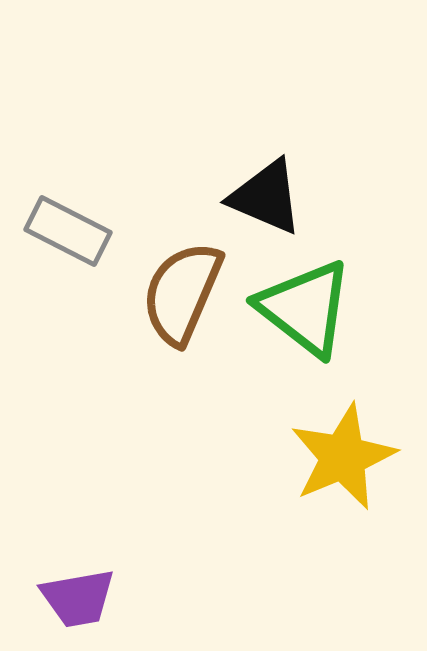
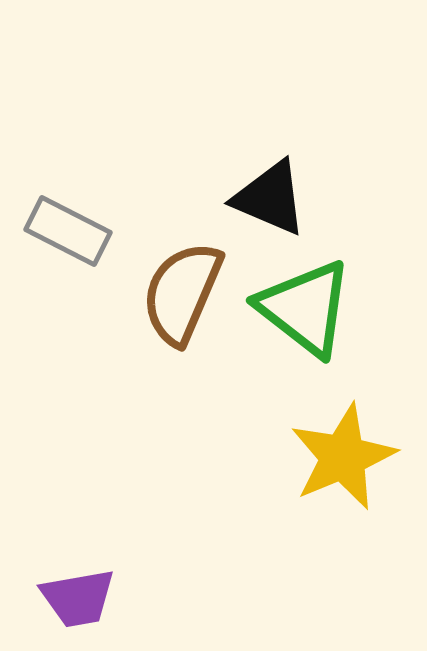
black triangle: moved 4 px right, 1 px down
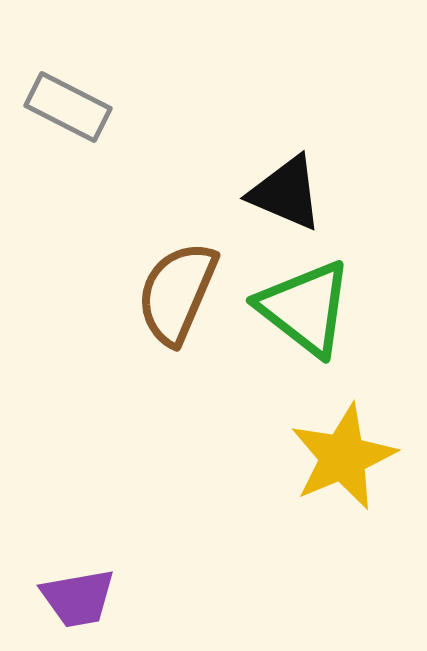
black triangle: moved 16 px right, 5 px up
gray rectangle: moved 124 px up
brown semicircle: moved 5 px left
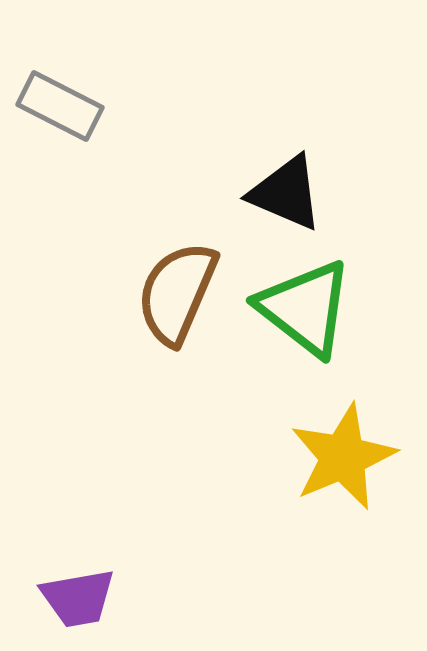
gray rectangle: moved 8 px left, 1 px up
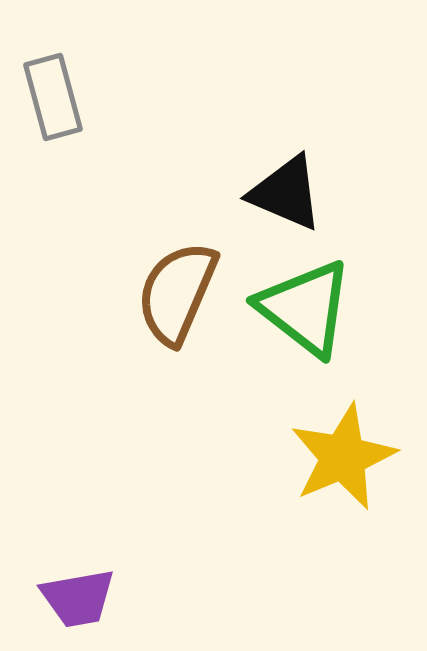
gray rectangle: moved 7 px left, 9 px up; rotated 48 degrees clockwise
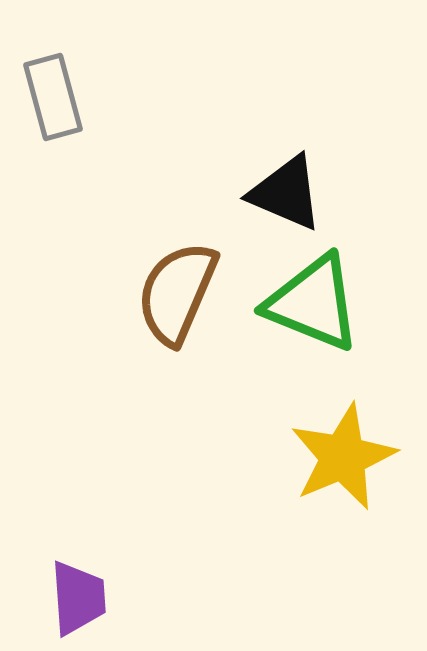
green triangle: moved 8 px right, 5 px up; rotated 16 degrees counterclockwise
purple trapezoid: rotated 84 degrees counterclockwise
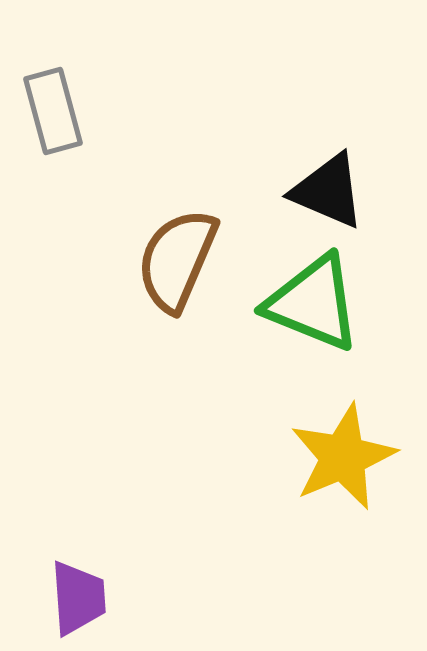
gray rectangle: moved 14 px down
black triangle: moved 42 px right, 2 px up
brown semicircle: moved 33 px up
